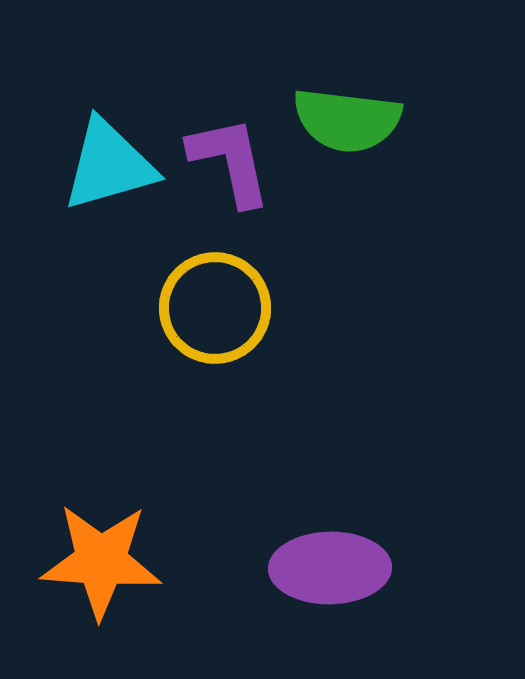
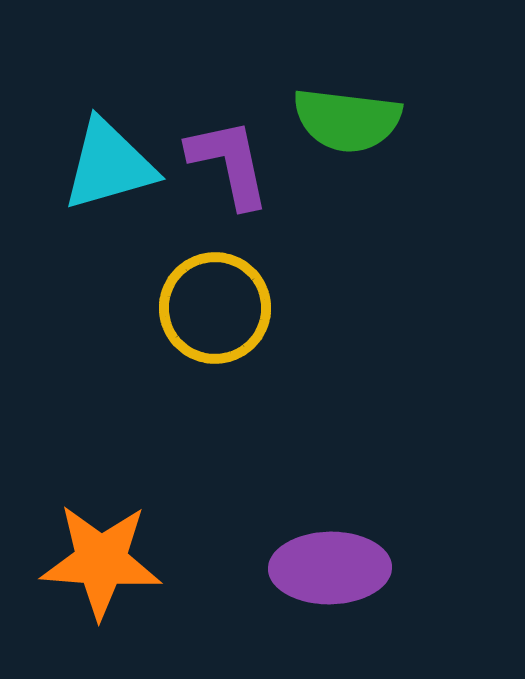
purple L-shape: moved 1 px left, 2 px down
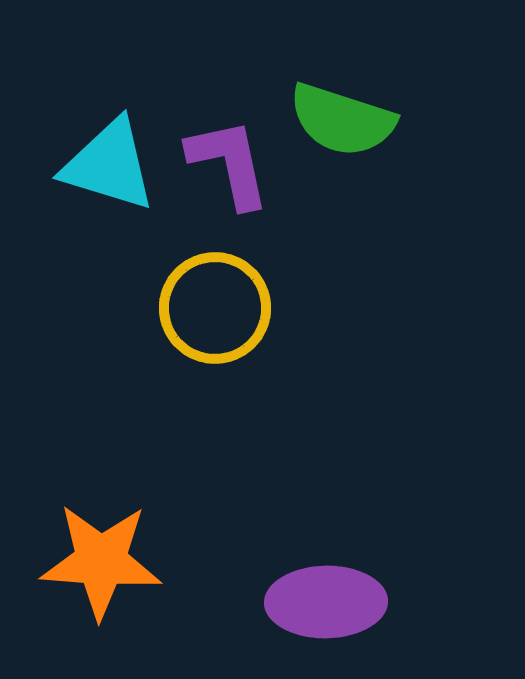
green semicircle: moved 5 px left; rotated 11 degrees clockwise
cyan triangle: rotated 33 degrees clockwise
purple ellipse: moved 4 px left, 34 px down
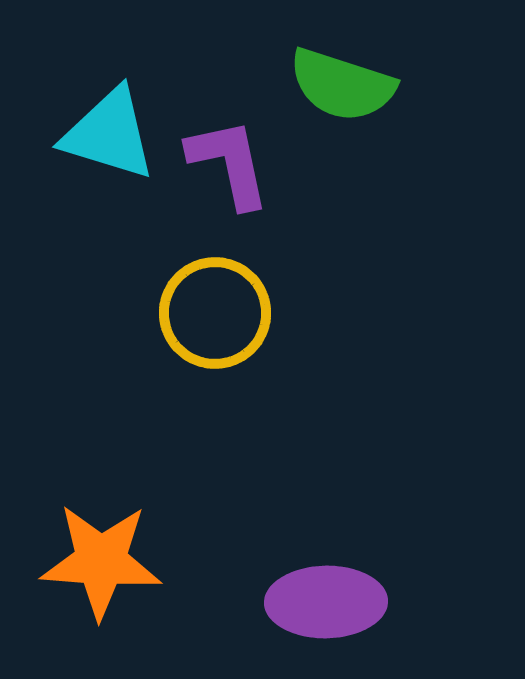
green semicircle: moved 35 px up
cyan triangle: moved 31 px up
yellow circle: moved 5 px down
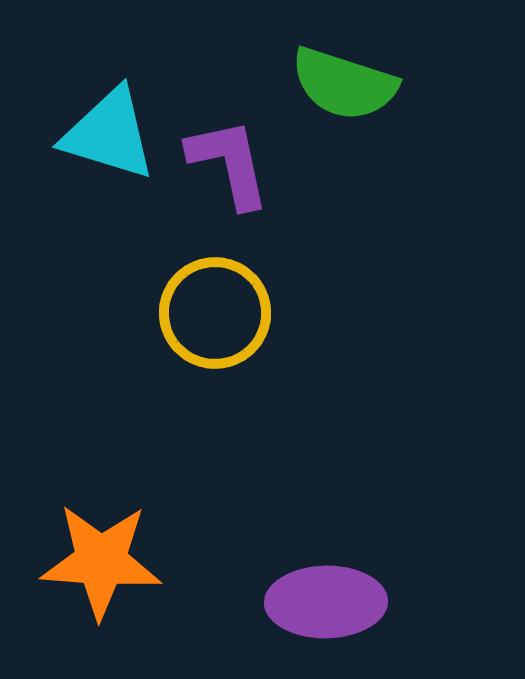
green semicircle: moved 2 px right, 1 px up
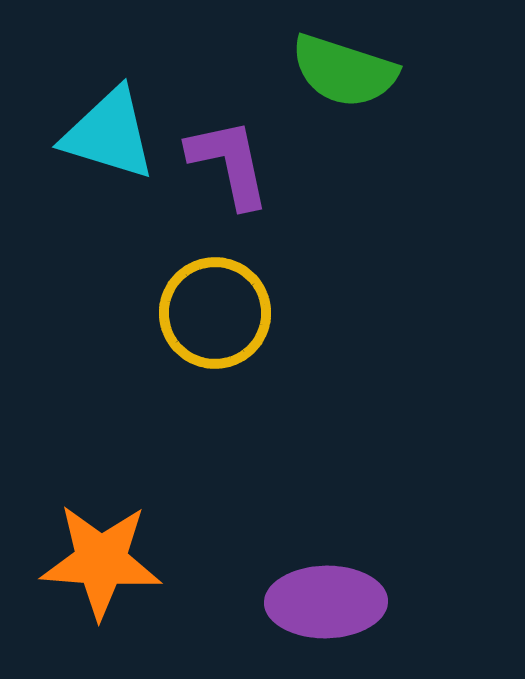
green semicircle: moved 13 px up
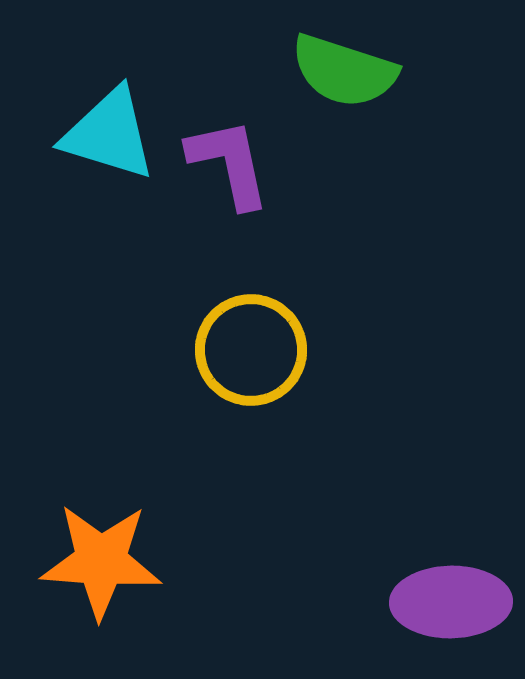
yellow circle: moved 36 px right, 37 px down
purple ellipse: moved 125 px right
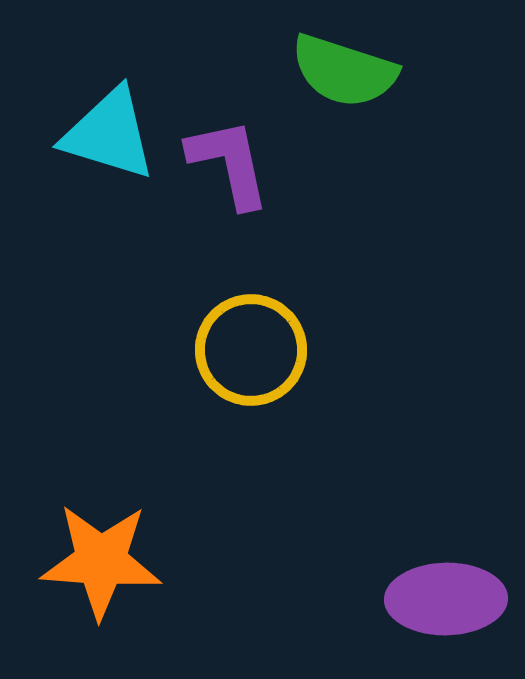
purple ellipse: moved 5 px left, 3 px up
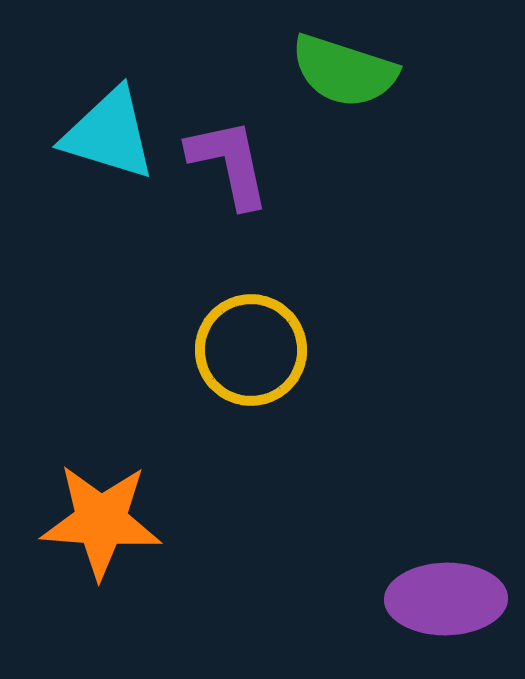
orange star: moved 40 px up
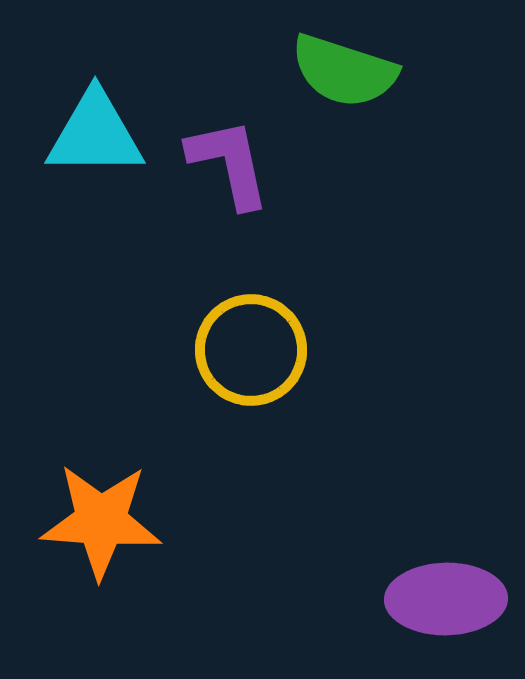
cyan triangle: moved 14 px left; rotated 17 degrees counterclockwise
